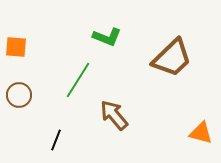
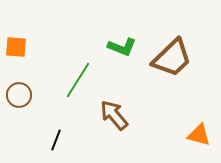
green L-shape: moved 15 px right, 10 px down
orange triangle: moved 2 px left, 2 px down
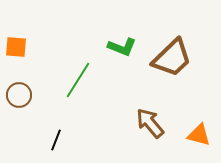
brown arrow: moved 36 px right, 8 px down
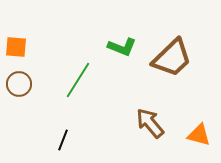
brown circle: moved 11 px up
black line: moved 7 px right
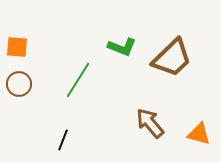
orange square: moved 1 px right
orange triangle: moved 1 px up
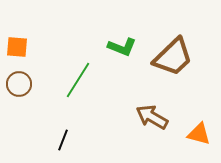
brown trapezoid: moved 1 px right, 1 px up
brown arrow: moved 2 px right, 6 px up; rotated 20 degrees counterclockwise
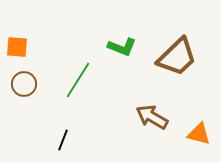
brown trapezoid: moved 4 px right
brown circle: moved 5 px right
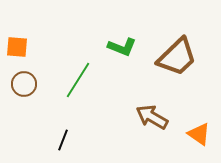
orange triangle: rotated 20 degrees clockwise
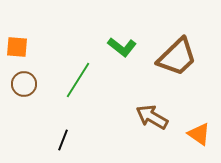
green L-shape: rotated 16 degrees clockwise
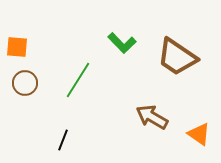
green L-shape: moved 4 px up; rotated 8 degrees clockwise
brown trapezoid: rotated 78 degrees clockwise
brown circle: moved 1 px right, 1 px up
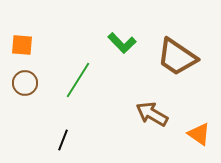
orange square: moved 5 px right, 2 px up
brown arrow: moved 3 px up
